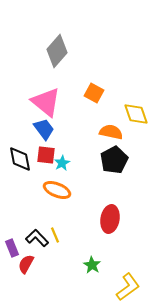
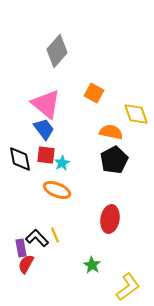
pink triangle: moved 2 px down
purple rectangle: moved 9 px right; rotated 12 degrees clockwise
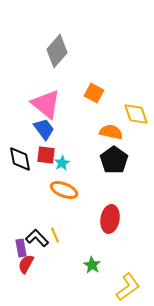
black pentagon: rotated 8 degrees counterclockwise
orange ellipse: moved 7 px right
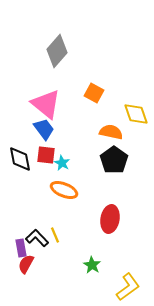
cyan star: rotated 14 degrees counterclockwise
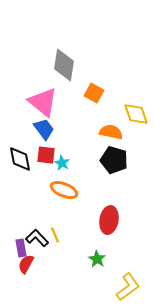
gray diamond: moved 7 px right, 14 px down; rotated 32 degrees counterclockwise
pink triangle: moved 3 px left, 2 px up
black pentagon: rotated 20 degrees counterclockwise
red ellipse: moved 1 px left, 1 px down
green star: moved 5 px right, 6 px up
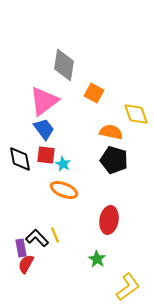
pink triangle: moved 1 px right, 1 px up; rotated 44 degrees clockwise
cyan star: moved 1 px right, 1 px down
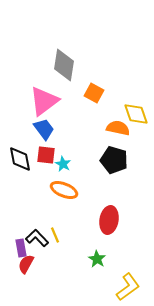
orange semicircle: moved 7 px right, 4 px up
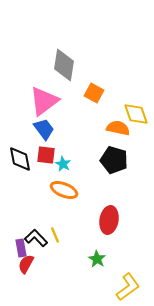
black L-shape: moved 1 px left
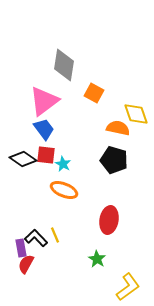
black diamond: moved 3 px right; rotated 44 degrees counterclockwise
